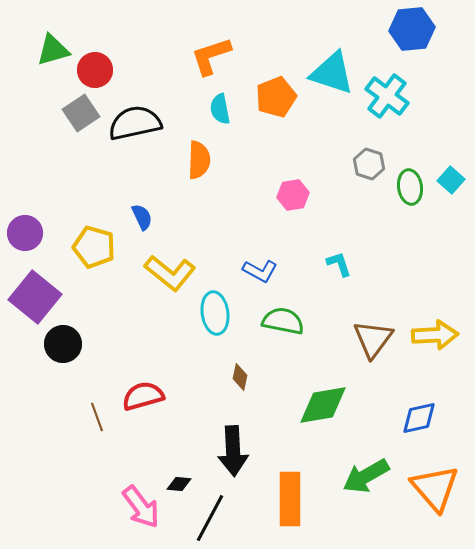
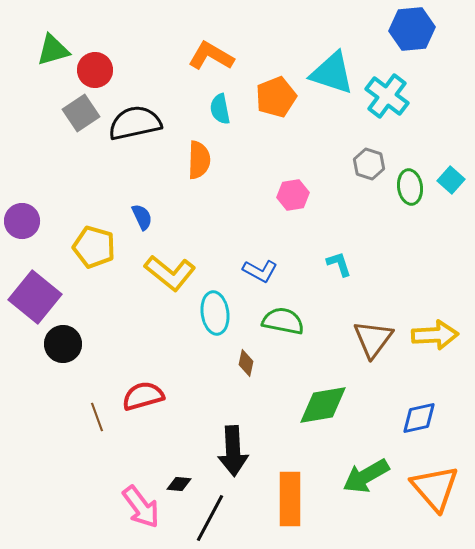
orange L-shape: rotated 48 degrees clockwise
purple circle: moved 3 px left, 12 px up
brown diamond: moved 6 px right, 14 px up
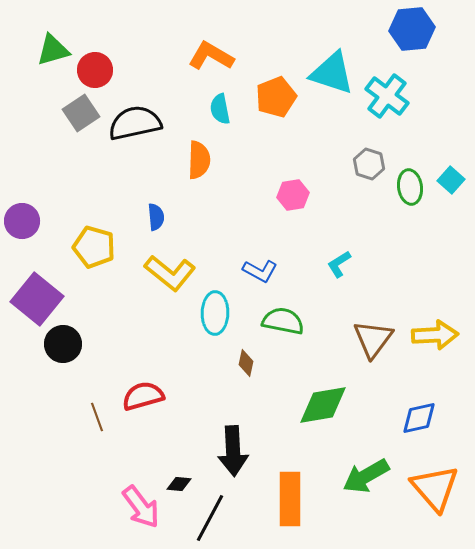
blue semicircle: moved 14 px right; rotated 20 degrees clockwise
cyan L-shape: rotated 104 degrees counterclockwise
purple square: moved 2 px right, 2 px down
cyan ellipse: rotated 9 degrees clockwise
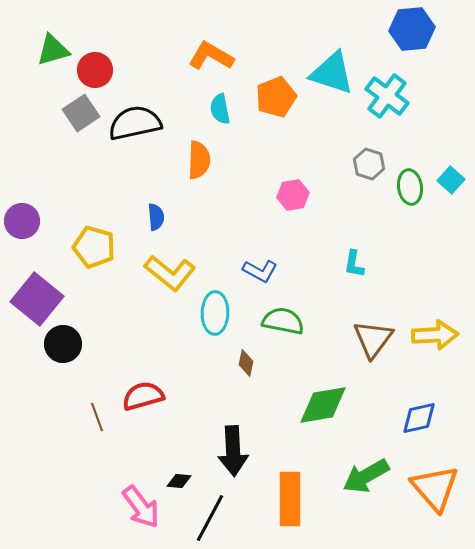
cyan L-shape: moved 15 px right; rotated 48 degrees counterclockwise
black diamond: moved 3 px up
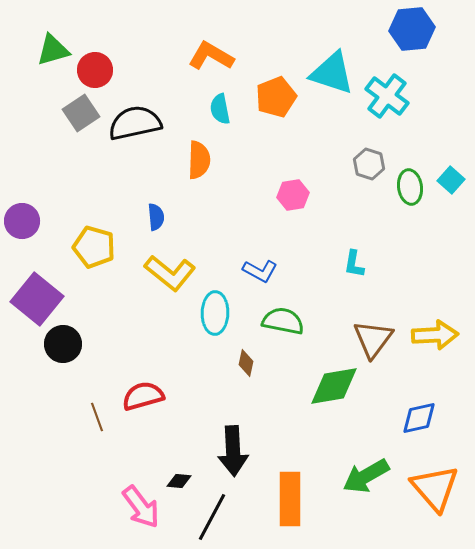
green diamond: moved 11 px right, 19 px up
black line: moved 2 px right, 1 px up
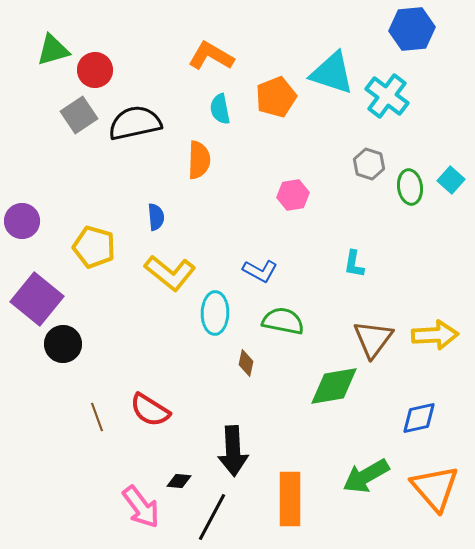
gray square: moved 2 px left, 2 px down
red semicircle: moved 7 px right, 14 px down; rotated 132 degrees counterclockwise
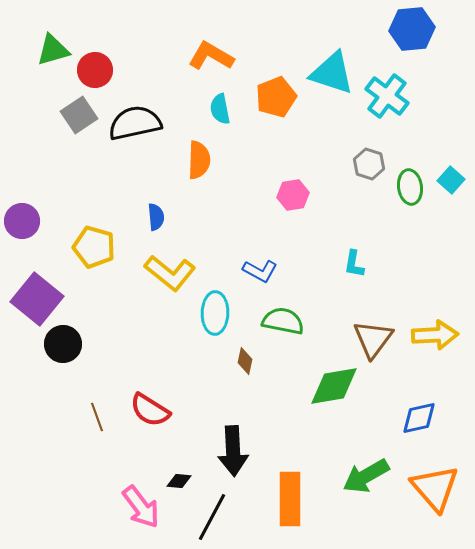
brown diamond: moved 1 px left, 2 px up
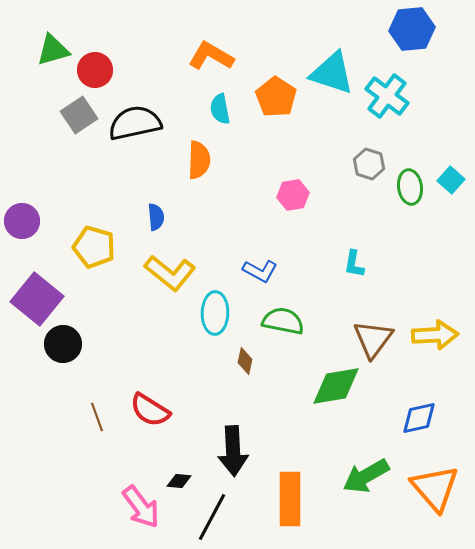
orange pentagon: rotated 18 degrees counterclockwise
green diamond: moved 2 px right
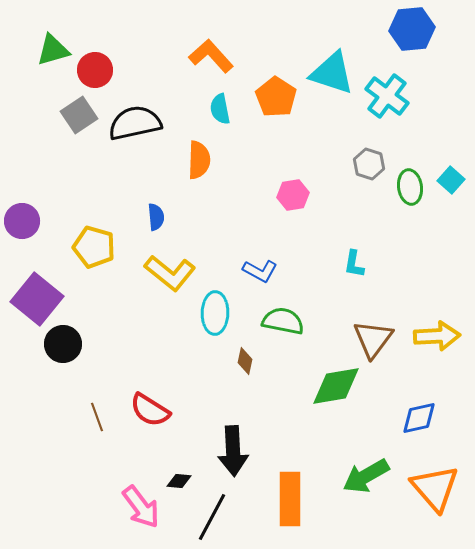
orange L-shape: rotated 18 degrees clockwise
yellow arrow: moved 2 px right, 1 px down
